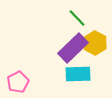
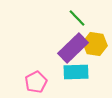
yellow hexagon: moved 1 px down; rotated 20 degrees counterclockwise
cyan rectangle: moved 2 px left, 2 px up
pink pentagon: moved 18 px right
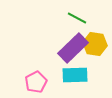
green line: rotated 18 degrees counterclockwise
cyan rectangle: moved 1 px left, 3 px down
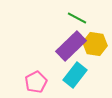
purple rectangle: moved 2 px left, 2 px up
cyan rectangle: rotated 50 degrees counterclockwise
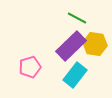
pink pentagon: moved 6 px left, 15 px up; rotated 10 degrees clockwise
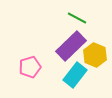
yellow hexagon: moved 11 px down; rotated 15 degrees clockwise
